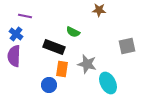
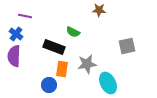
gray star: rotated 24 degrees counterclockwise
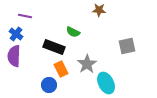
gray star: rotated 24 degrees counterclockwise
orange rectangle: moved 1 px left; rotated 35 degrees counterclockwise
cyan ellipse: moved 2 px left
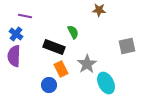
green semicircle: rotated 144 degrees counterclockwise
